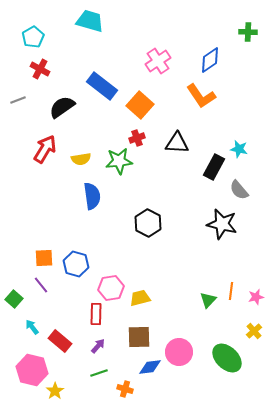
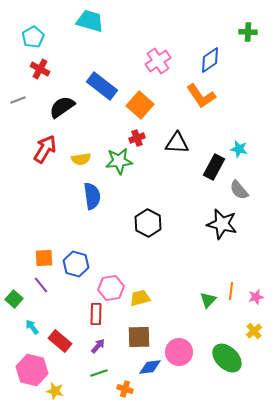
yellow star at (55, 391): rotated 24 degrees counterclockwise
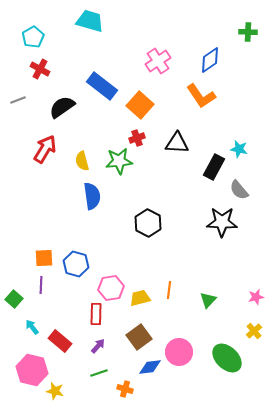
yellow semicircle at (81, 159): moved 1 px right, 2 px down; rotated 84 degrees clockwise
black star at (222, 224): moved 2 px up; rotated 12 degrees counterclockwise
purple line at (41, 285): rotated 42 degrees clockwise
orange line at (231, 291): moved 62 px left, 1 px up
brown square at (139, 337): rotated 35 degrees counterclockwise
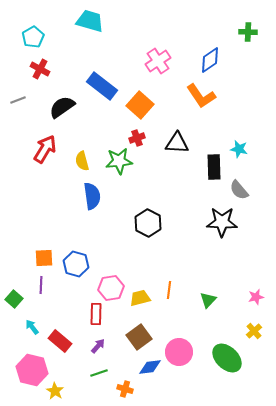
black rectangle at (214, 167): rotated 30 degrees counterclockwise
yellow star at (55, 391): rotated 18 degrees clockwise
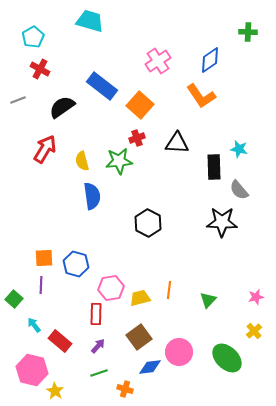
cyan arrow at (32, 327): moved 2 px right, 2 px up
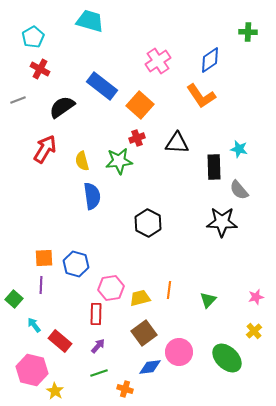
brown square at (139, 337): moved 5 px right, 4 px up
